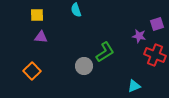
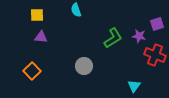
green L-shape: moved 8 px right, 14 px up
cyan triangle: rotated 32 degrees counterclockwise
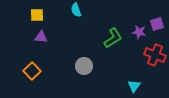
purple star: moved 4 px up
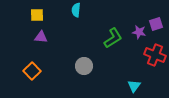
cyan semicircle: rotated 24 degrees clockwise
purple square: moved 1 px left
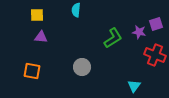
gray circle: moved 2 px left, 1 px down
orange square: rotated 36 degrees counterclockwise
